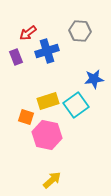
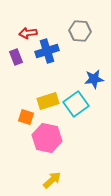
red arrow: rotated 30 degrees clockwise
cyan square: moved 1 px up
pink hexagon: moved 3 px down
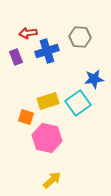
gray hexagon: moved 6 px down
cyan square: moved 2 px right, 1 px up
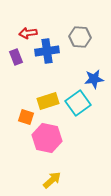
blue cross: rotated 10 degrees clockwise
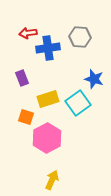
blue cross: moved 1 px right, 3 px up
purple rectangle: moved 6 px right, 21 px down
blue star: rotated 24 degrees clockwise
yellow rectangle: moved 2 px up
pink hexagon: rotated 20 degrees clockwise
yellow arrow: rotated 24 degrees counterclockwise
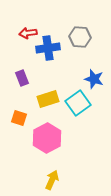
orange square: moved 7 px left, 1 px down
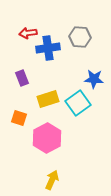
blue star: rotated 12 degrees counterclockwise
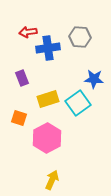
red arrow: moved 1 px up
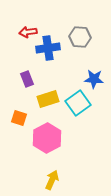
purple rectangle: moved 5 px right, 1 px down
